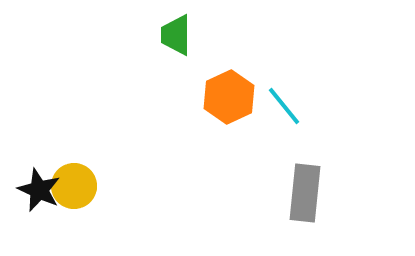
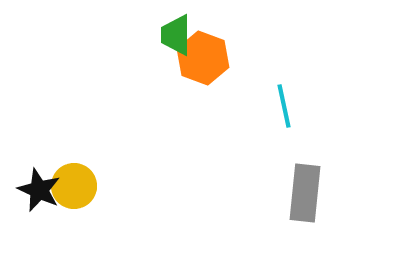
orange hexagon: moved 26 px left, 39 px up; rotated 15 degrees counterclockwise
cyan line: rotated 27 degrees clockwise
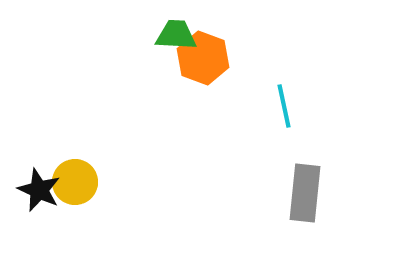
green trapezoid: rotated 93 degrees clockwise
yellow circle: moved 1 px right, 4 px up
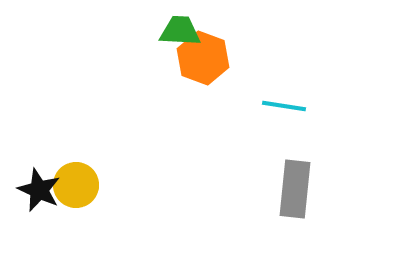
green trapezoid: moved 4 px right, 4 px up
cyan line: rotated 69 degrees counterclockwise
yellow circle: moved 1 px right, 3 px down
gray rectangle: moved 10 px left, 4 px up
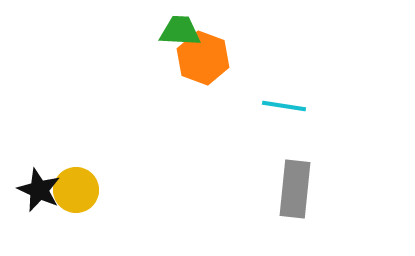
yellow circle: moved 5 px down
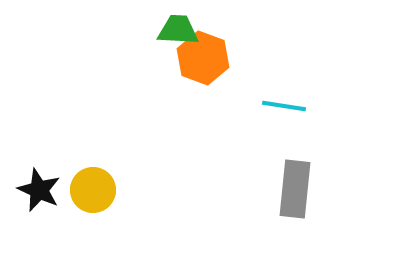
green trapezoid: moved 2 px left, 1 px up
yellow circle: moved 17 px right
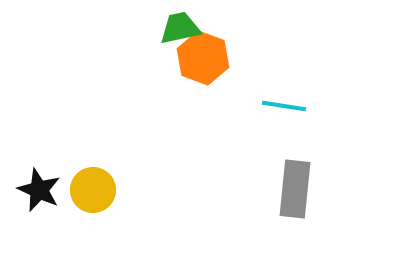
green trapezoid: moved 2 px right, 2 px up; rotated 15 degrees counterclockwise
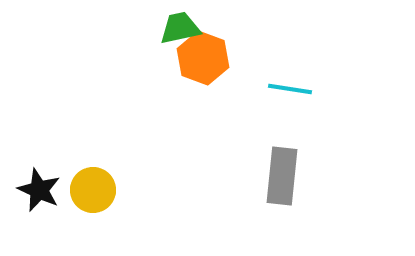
cyan line: moved 6 px right, 17 px up
gray rectangle: moved 13 px left, 13 px up
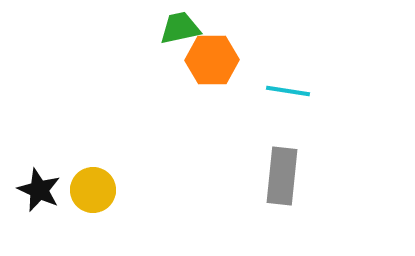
orange hexagon: moved 9 px right, 2 px down; rotated 21 degrees counterclockwise
cyan line: moved 2 px left, 2 px down
